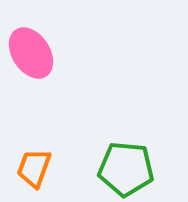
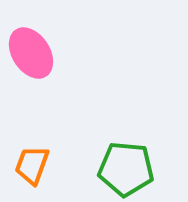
orange trapezoid: moved 2 px left, 3 px up
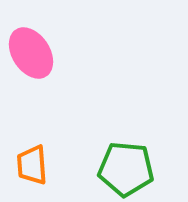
orange trapezoid: rotated 24 degrees counterclockwise
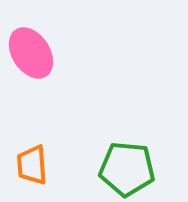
green pentagon: moved 1 px right
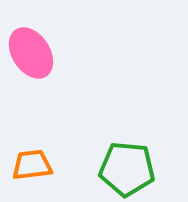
orange trapezoid: rotated 87 degrees clockwise
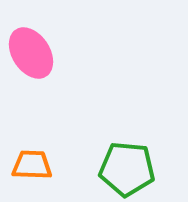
orange trapezoid: rotated 9 degrees clockwise
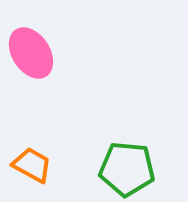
orange trapezoid: rotated 27 degrees clockwise
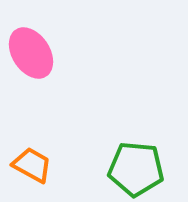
green pentagon: moved 9 px right
